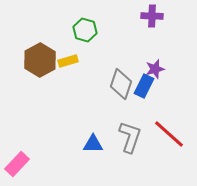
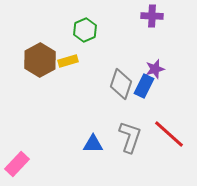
green hexagon: rotated 20 degrees clockwise
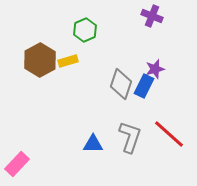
purple cross: rotated 20 degrees clockwise
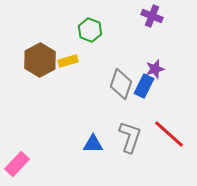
green hexagon: moved 5 px right; rotated 15 degrees counterclockwise
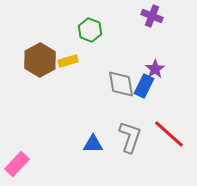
purple star: rotated 18 degrees counterclockwise
gray diamond: rotated 28 degrees counterclockwise
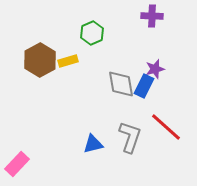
purple cross: rotated 20 degrees counterclockwise
green hexagon: moved 2 px right, 3 px down; rotated 15 degrees clockwise
purple star: rotated 18 degrees clockwise
red line: moved 3 px left, 7 px up
blue triangle: rotated 15 degrees counterclockwise
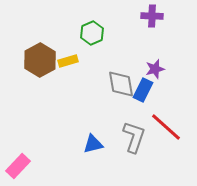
blue rectangle: moved 1 px left, 4 px down
gray L-shape: moved 4 px right
pink rectangle: moved 1 px right, 2 px down
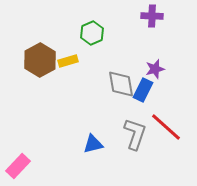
gray L-shape: moved 1 px right, 3 px up
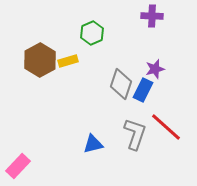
gray diamond: rotated 28 degrees clockwise
